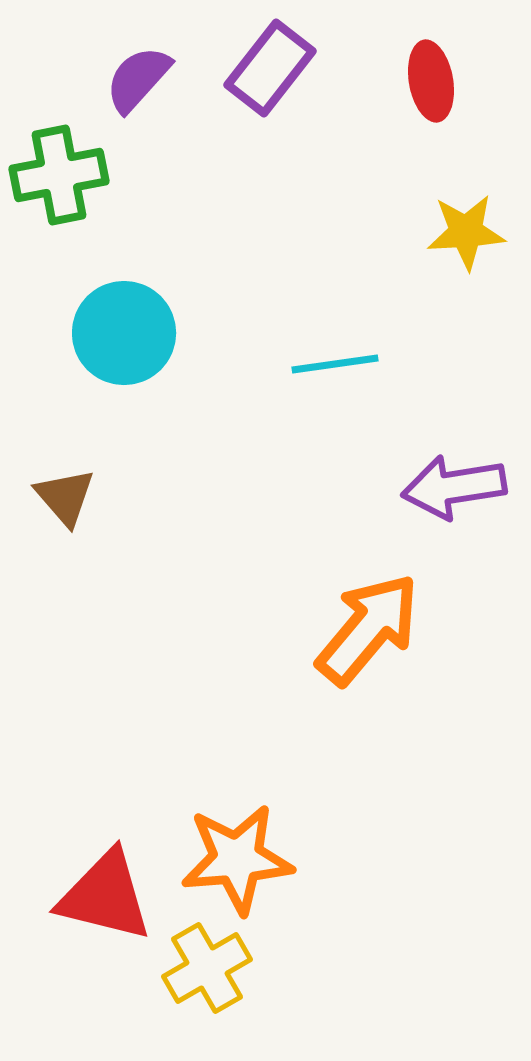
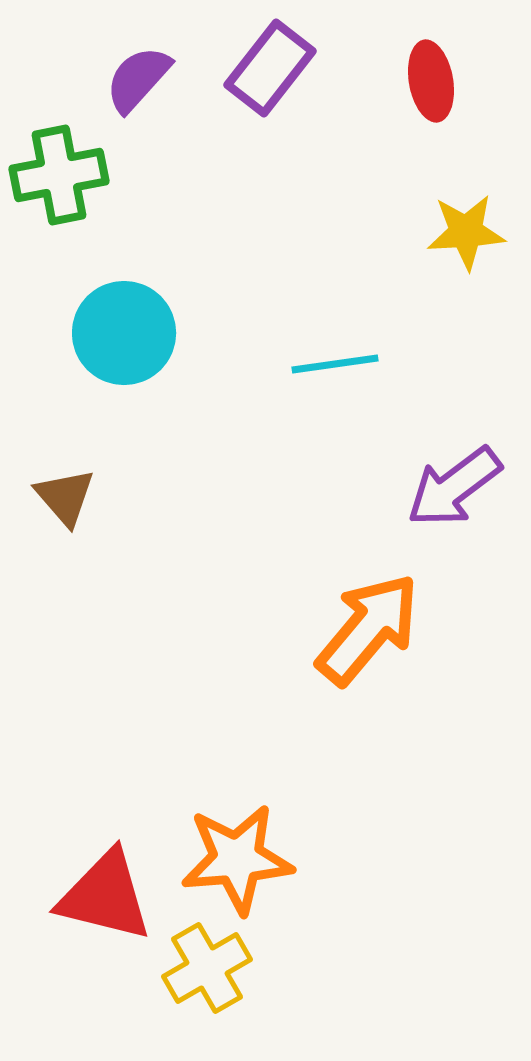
purple arrow: rotated 28 degrees counterclockwise
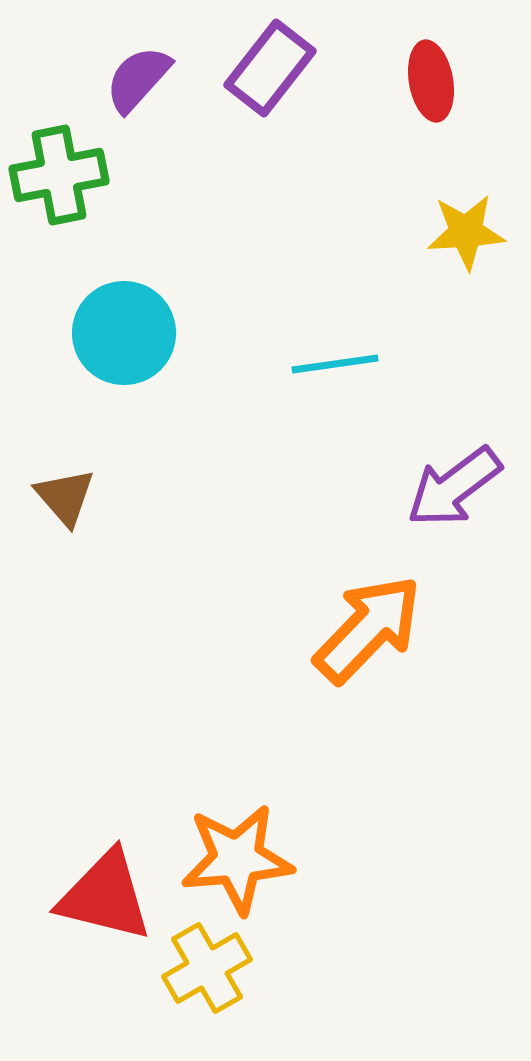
orange arrow: rotated 4 degrees clockwise
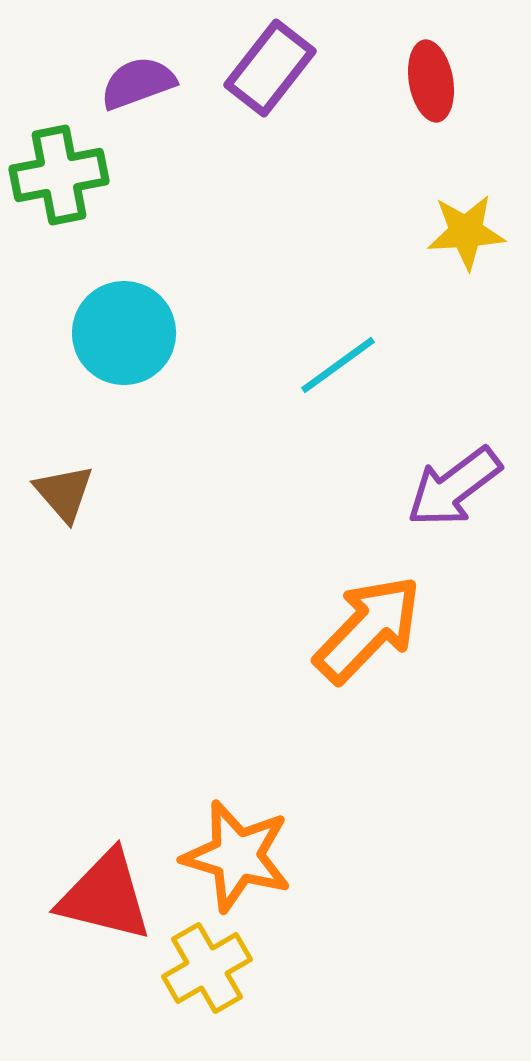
purple semicircle: moved 4 px down; rotated 28 degrees clockwise
cyan line: moved 3 px right, 1 px down; rotated 28 degrees counterclockwise
brown triangle: moved 1 px left, 4 px up
orange star: moved 3 px up; rotated 21 degrees clockwise
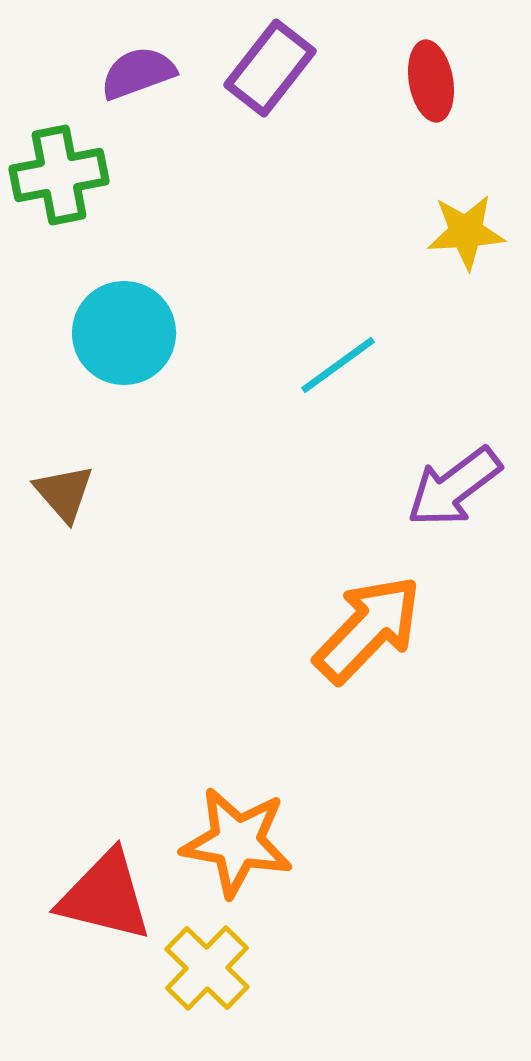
purple semicircle: moved 10 px up
orange star: moved 14 px up; rotated 6 degrees counterclockwise
yellow cross: rotated 16 degrees counterclockwise
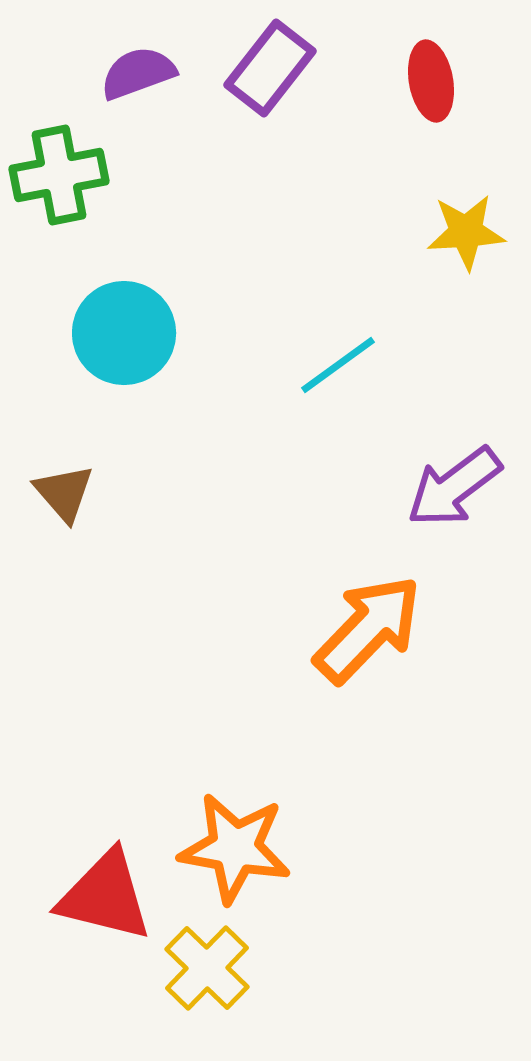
orange star: moved 2 px left, 6 px down
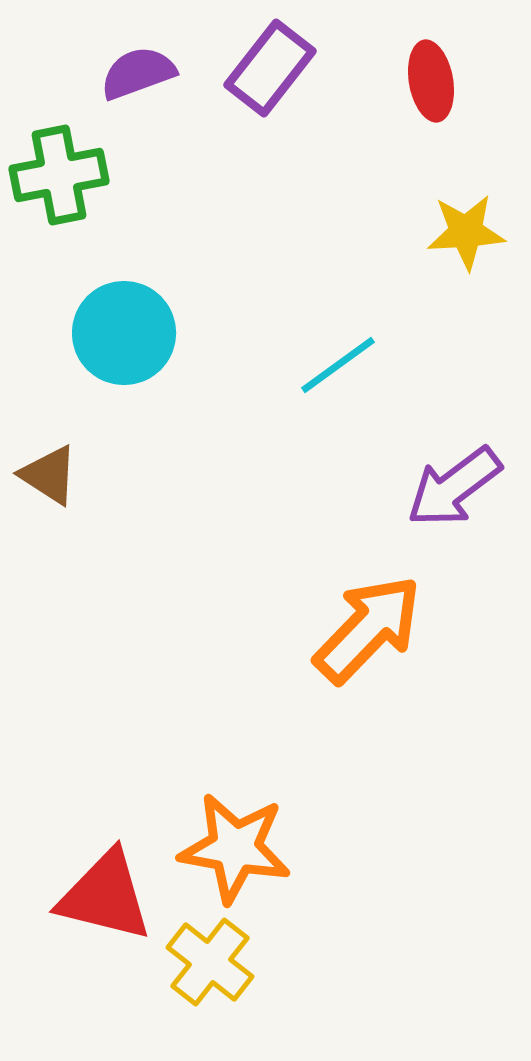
brown triangle: moved 15 px left, 18 px up; rotated 16 degrees counterclockwise
yellow cross: moved 3 px right, 6 px up; rotated 6 degrees counterclockwise
